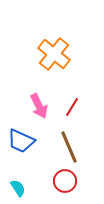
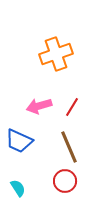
orange cross: moved 2 px right; rotated 32 degrees clockwise
pink arrow: rotated 100 degrees clockwise
blue trapezoid: moved 2 px left
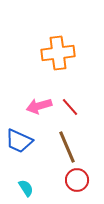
orange cross: moved 2 px right, 1 px up; rotated 12 degrees clockwise
red line: moved 2 px left; rotated 72 degrees counterclockwise
brown line: moved 2 px left
red circle: moved 12 px right, 1 px up
cyan semicircle: moved 8 px right
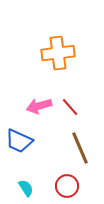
brown line: moved 13 px right, 1 px down
red circle: moved 10 px left, 6 px down
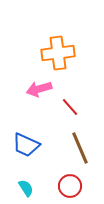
pink arrow: moved 17 px up
blue trapezoid: moved 7 px right, 4 px down
red circle: moved 3 px right
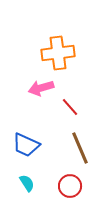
pink arrow: moved 2 px right, 1 px up
cyan semicircle: moved 1 px right, 5 px up
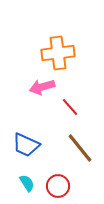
pink arrow: moved 1 px right, 1 px up
brown line: rotated 16 degrees counterclockwise
red circle: moved 12 px left
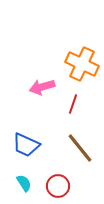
orange cross: moved 24 px right, 11 px down; rotated 32 degrees clockwise
red line: moved 3 px right, 3 px up; rotated 60 degrees clockwise
cyan semicircle: moved 3 px left
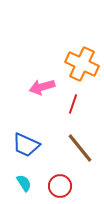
red circle: moved 2 px right
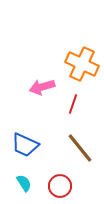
blue trapezoid: moved 1 px left
